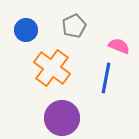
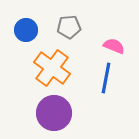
gray pentagon: moved 5 px left, 1 px down; rotated 20 degrees clockwise
pink semicircle: moved 5 px left
purple circle: moved 8 px left, 5 px up
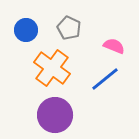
gray pentagon: moved 1 px down; rotated 30 degrees clockwise
blue line: moved 1 px left, 1 px down; rotated 40 degrees clockwise
purple circle: moved 1 px right, 2 px down
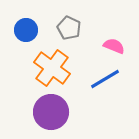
blue line: rotated 8 degrees clockwise
purple circle: moved 4 px left, 3 px up
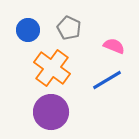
blue circle: moved 2 px right
blue line: moved 2 px right, 1 px down
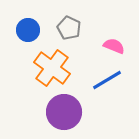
purple circle: moved 13 px right
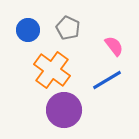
gray pentagon: moved 1 px left
pink semicircle: rotated 30 degrees clockwise
orange cross: moved 2 px down
purple circle: moved 2 px up
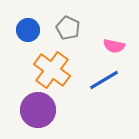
pink semicircle: rotated 140 degrees clockwise
blue line: moved 3 px left
purple circle: moved 26 px left
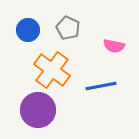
blue line: moved 3 px left, 6 px down; rotated 20 degrees clockwise
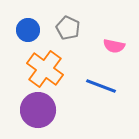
orange cross: moved 7 px left, 1 px up
blue line: rotated 32 degrees clockwise
